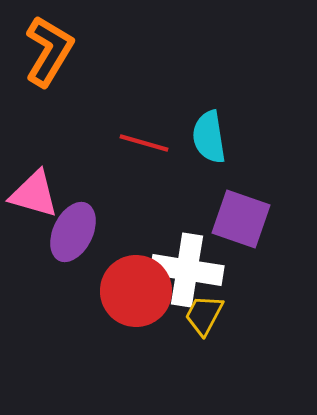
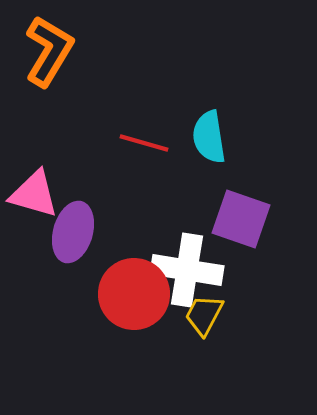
purple ellipse: rotated 10 degrees counterclockwise
red circle: moved 2 px left, 3 px down
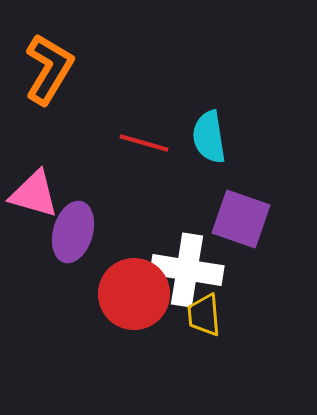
orange L-shape: moved 18 px down
yellow trapezoid: rotated 33 degrees counterclockwise
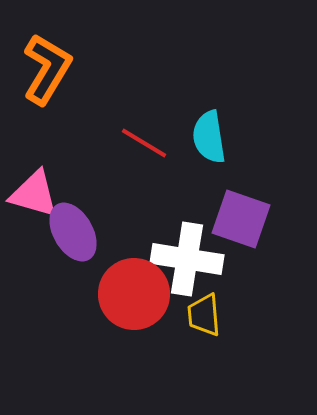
orange L-shape: moved 2 px left
red line: rotated 15 degrees clockwise
purple ellipse: rotated 46 degrees counterclockwise
white cross: moved 11 px up
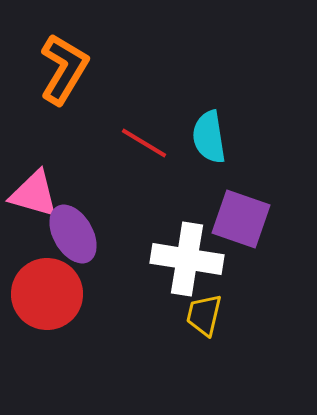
orange L-shape: moved 17 px right
purple ellipse: moved 2 px down
red circle: moved 87 px left
yellow trapezoid: rotated 18 degrees clockwise
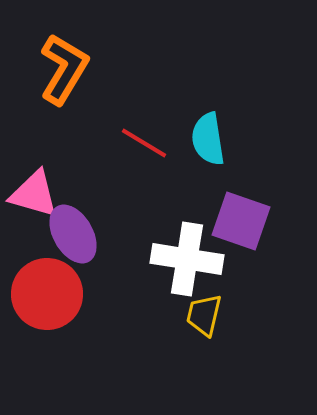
cyan semicircle: moved 1 px left, 2 px down
purple square: moved 2 px down
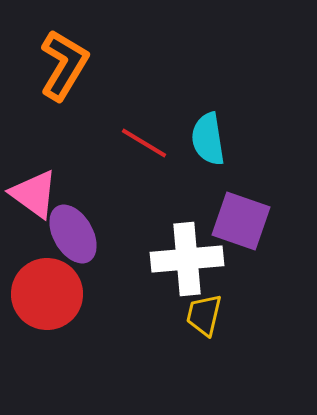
orange L-shape: moved 4 px up
pink triangle: rotated 20 degrees clockwise
white cross: rotated 14 degrees counterclockwise
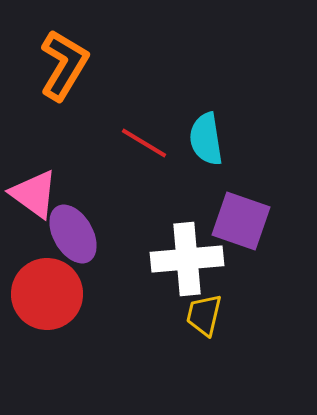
cyan semicircle: moved 2 px left
